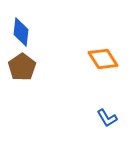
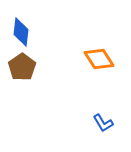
orange diamond: moved 4 px left
blue L-shape: moved 4 px left, 5 px down
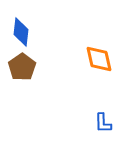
orange diamond: rotated 20 degrees clockwise
blue L-shape: rotated 30 degrees clockwise
